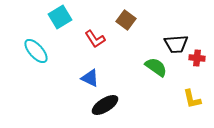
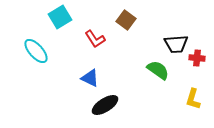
green semicircle: moved 2 px right, 3 px down
yellow L-shape: moved 1 px right; rotated 30 degrees clockwise
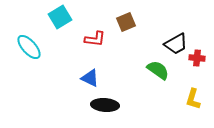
brown square: moved 2 px down; rotated 30 degrees clockwise
red L-shape: rotated 50 degrees counterclockwise
black trapezoid: rotated 25 degrees counterclockwise
cyan ellipse: moved 7 px left, 4 px up
black ellipse: rotated 36 degrees clockwise
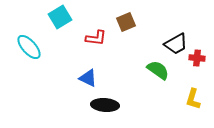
red L-shape: moved 1 px right, 1 px up
blue triangle: moved 2 px left
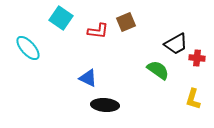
cyan square: moved 1 px right, 1 px down; rotated 25 degrees counterclockwise
red L-shape: moved 2 px right, 7 px up
cyan ellipse: moved 1 px left, 1 px down
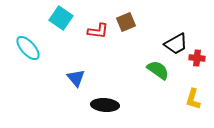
blue triangle: moved 12 px left; rotated 24 degrees clockwise
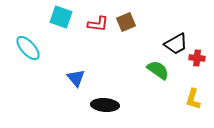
cyan square: moved 1 px up; rotated 15 degrees counterclockwise
red L-shape: moved 7 px up
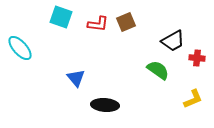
black trapezoid: moved 3 px left, 3 px up
cyan ellipse: moved 8 px left
yellow L-shape: rotated 130 degrees counterclockwise
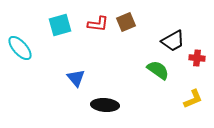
cyan square: moved 1 px left, 8 px down; rotated 35 degrees counterclockwise
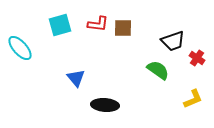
brown square: moved 3 px left, 6 px down; rotated 24 degrees clockwise
black trapezoid: rotated 10 degrees clockwise
red cross: rotated 28 degrees clockwise
